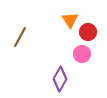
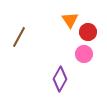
brown line: moved 1 px left
pink circle: moved 2 px right
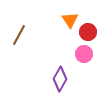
brown line: moved 2 px up
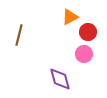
orange triangle: moved 3 px up; rotated 36 degrees clockwise
brown line: rotated 15 degrees counterclockwise
purple diamond: rotated 45 degrees counterclockwise
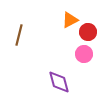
orange triangle: moved 3 px down
purple diamond: moved 1 px left, 3 px down
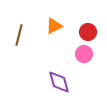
orange triangle: moved 16 px left, 6 px down
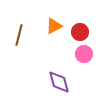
red circle: moved 8 px left
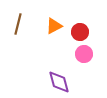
brown line: moved 1 px left, 11 px up
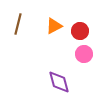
red circle: moved 1 px up
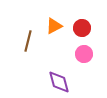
brown line: moved 10 px right, 17 px down
red circle: moved 2 px right, 3 px up
